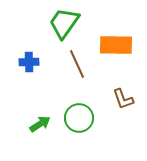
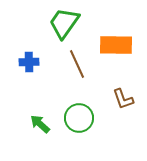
green arrow: rotated 105 degrees counterclockwise
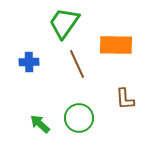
brown L-shape: moved 2 px right; rotated 15 degrees clockwise
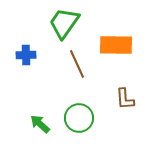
blue cross: moved 3 px left, 7 px up
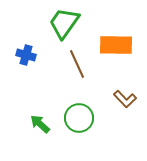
blue cross: rotated 18 degrees clockwise
brown L-shape: rotated 40 degrees counterclockwise
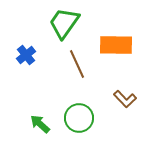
blue cross: rotated 36 degrees clockwise
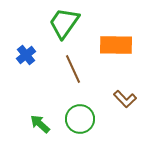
brown line: moved 4 px left, 5 px down
green circle: moved 1 px right, 1 px down
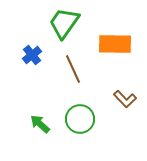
orange rectangle: moved 1 px left, 1 px up
blue cross: moved 6 px right
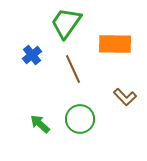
green trapezoid: moved 2 px right
brown L-shape: moved 2 px up
